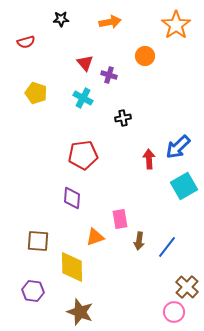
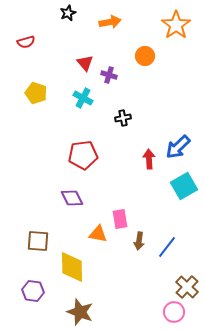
black star: moved 7 px right, 6 px up; rotated 21 degrees counterclockwise
purple diamond: rotated 30 degrees counterclockwise
orange triangle: moved 3 px right, 3 px up; rotated 30 degrees clockwise
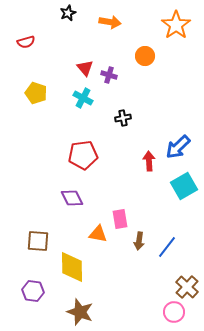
orange arrow: rotated 20 degrees clockwise
red triangle: moved 5 px down
red arrow: moved 2 px down
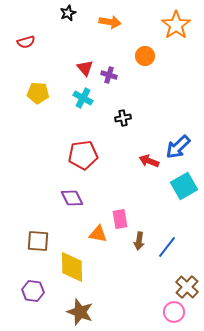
yellow pentagon: moved 2 px right; rotated 15 degrees counterclockwise
red arrow: rotated 66 degrees counterclockwise
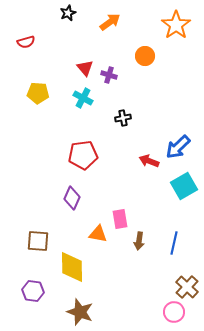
orange arrow: rotated 45 degrees counterclockwise
purple diamond: rotated 50 degrees clockwise
blue line: moved 7 px right, 4 px up; rotated 25 degrees counterclockwise
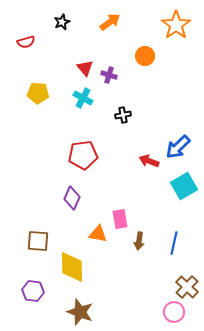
black star: moved 6 px left, 9 px down
black cross: moved 3 px up
